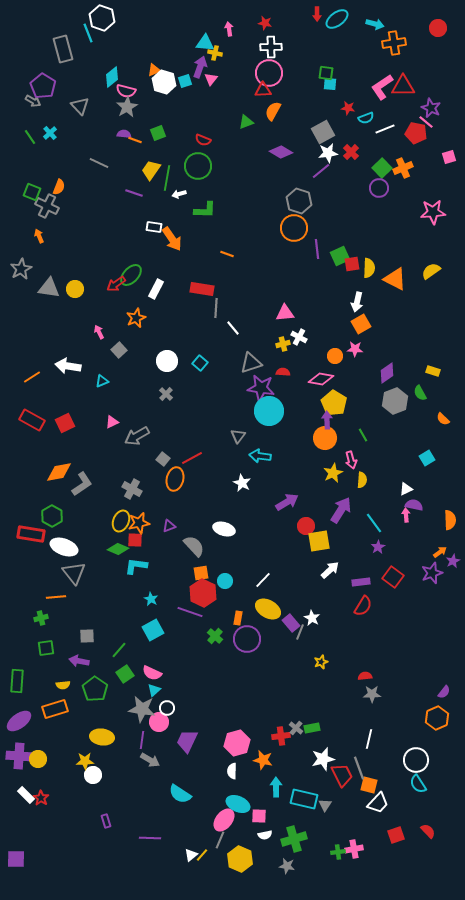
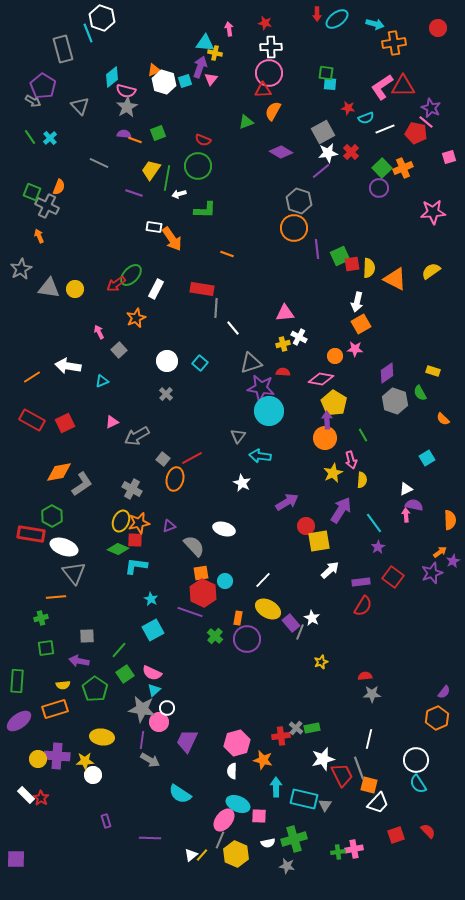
cyan cross at (50, 133): moved 5 px down
gray hexagon at (395, 401): rotated 20 degrees counterclockwise
purple cross at (19, 756): moved 38 px right
white semicircle at (265, 835): moved 3 px right, 8 px down
yellow hexagon at (240, 859): moved 4 px left, 5 px up
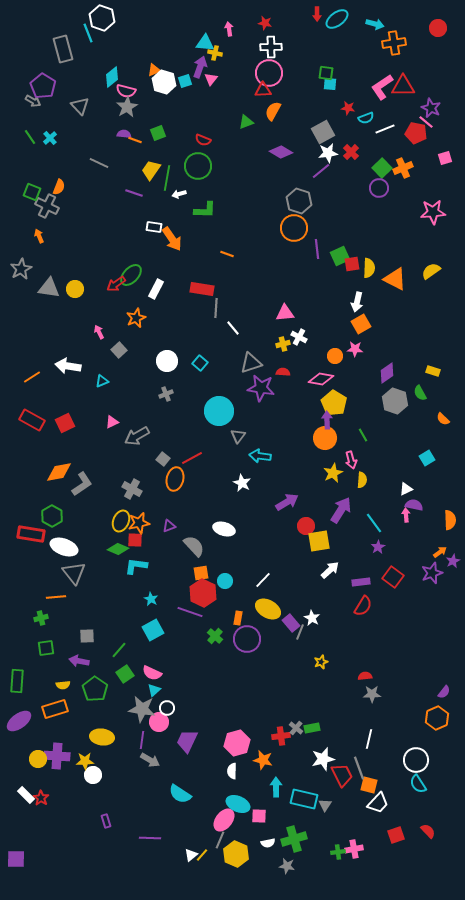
pink square at (449, 157): moved 4 px left, 1 px down
gray cross at (166, 394): rotated 24 degrees clockwise
cyan circle at (269, 411): moved 50 px left
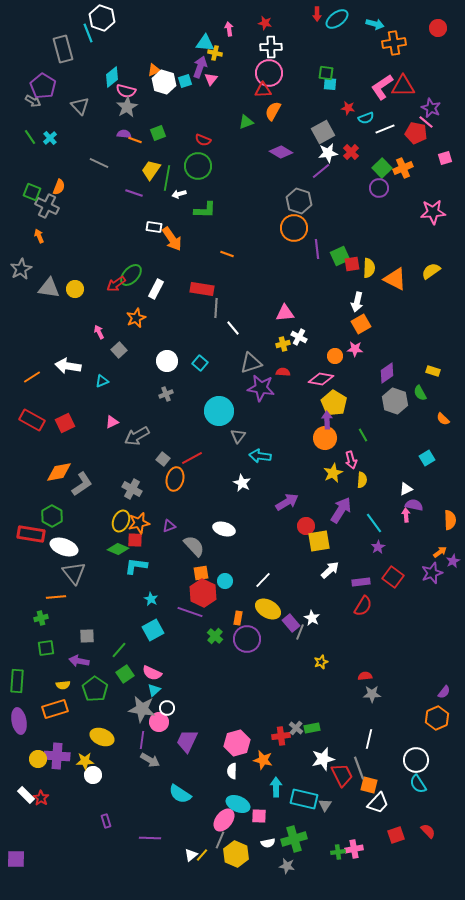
purple ellipse at (19, 721): rotated 65 degrees counterclockwise
yellow ellipse at (102, 737): rotated 15 degrees clockwise
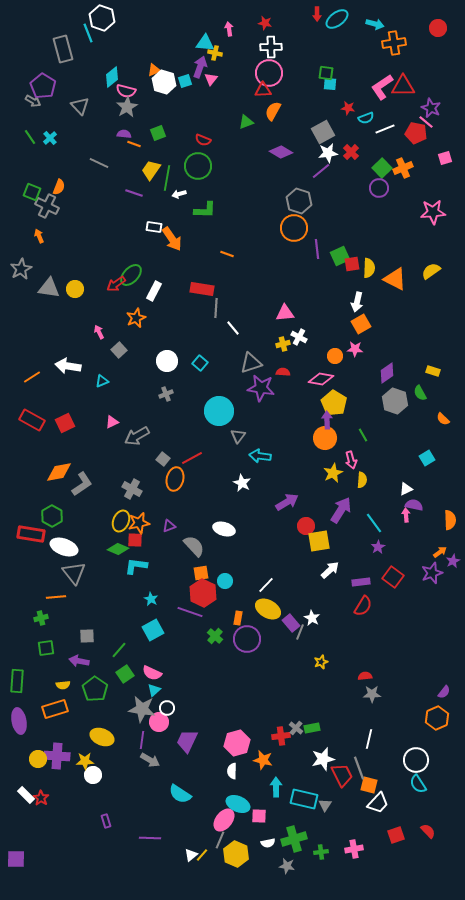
orange line at (135, 140): moved 1 px left, 4 px down
white rectangle at (156, 289): moved 2 px left, 2 px down
white line at (263, 580): moved 3 px right, 5 px down
green cross at (338, 852): moved 17 px left
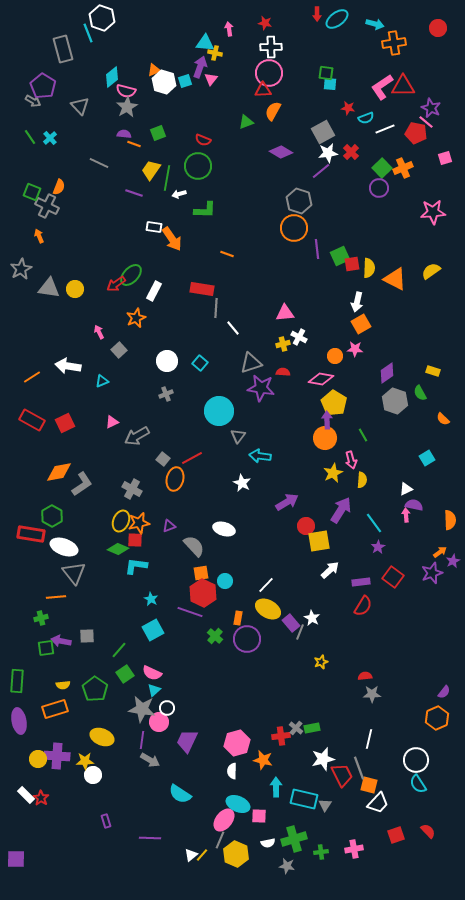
purple arrow at (79, 661): moved 18 px left, 20 px up
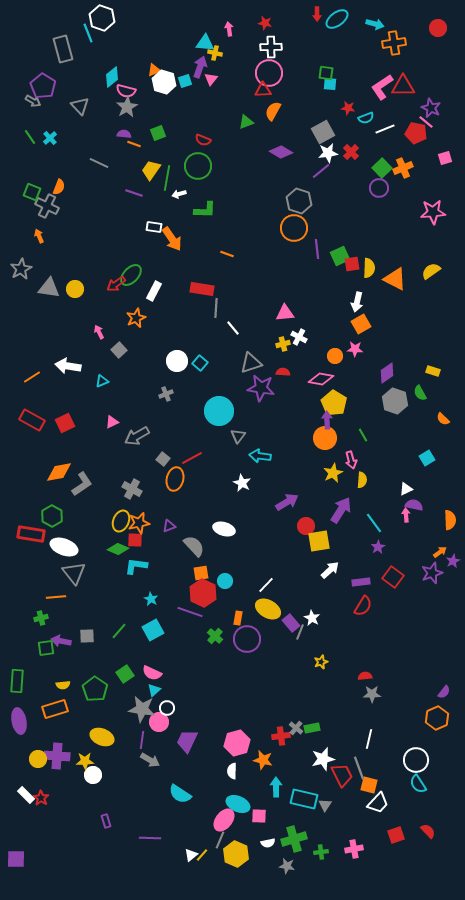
white circle at (167, 361): moved 10 px right
green line at (119, 650): moved 19 px up
